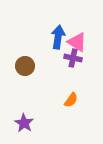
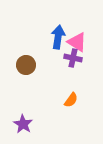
brown circle: moved 1 px right, 1 px up
purple star: moved 1 px left, 1 px down
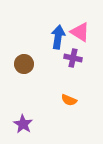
pink triangle: moved 3 px right, 10 px up
brown circle: moved 2 px left, 1 px up
orange semicircle: moved 2 px left; rotated 77 degrees clockwise
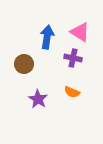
blue arrow: moved 11 px left
orange semicircle: moved 3 px right, 8 px up
purple star: moved 15 px right, 25 px up
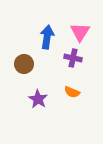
pink triangle: rotated 30 degrees clockwise
